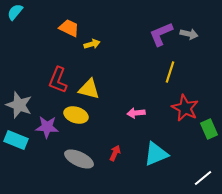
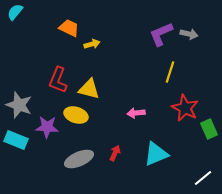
gray ellipse: rotated 48 degrees counterclockwise
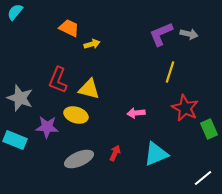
gray star: moved 1 px right, 7 px up
cyan rectangle: moved 1 px left
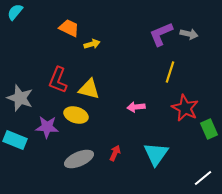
pink arrow: moved 6 px up
cyan triangle: rotated 32 degrees counterclockwise
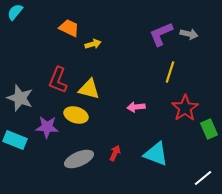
yellow arrow: moved 1 px right
red star: rotated 12 degrees clockwise
cyan triangle: rotated 44 degrees counterclockwise
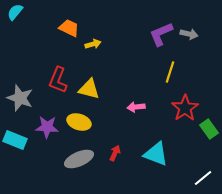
yellow ellipse: moved 3 px right, 7 px down
green rectangle: rotated 12 degrees counterclockwise
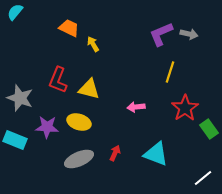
yellow arrow: rotated 105 degrees counterclockwise
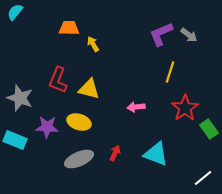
orange trapezoid: rotated 25 degrees counterclockwise
gray arrow: moved 1 px down; rotated 24 degrees clockwise
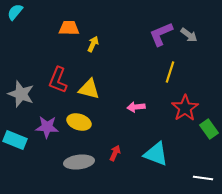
yellow arrow: rotated 56 degrees clockwise
gray star: moved 1 px right, 4 px up
gray ellipse: moved 3 px down; rotated 16 degrees clockwise
white line: rotated 48 degrees clockwise
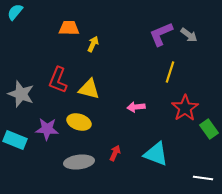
purple star: moved 2 px down
